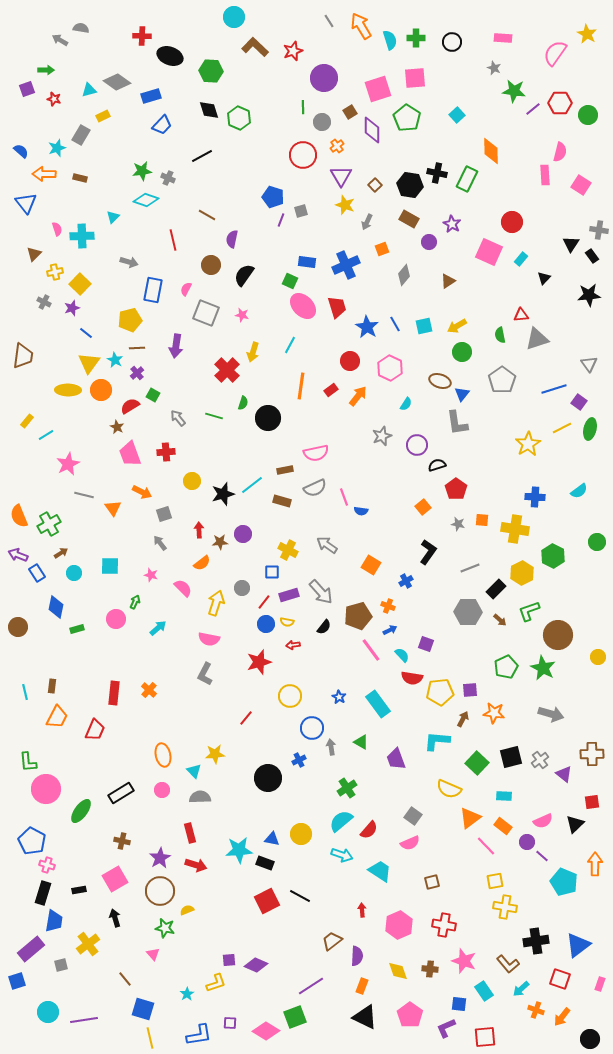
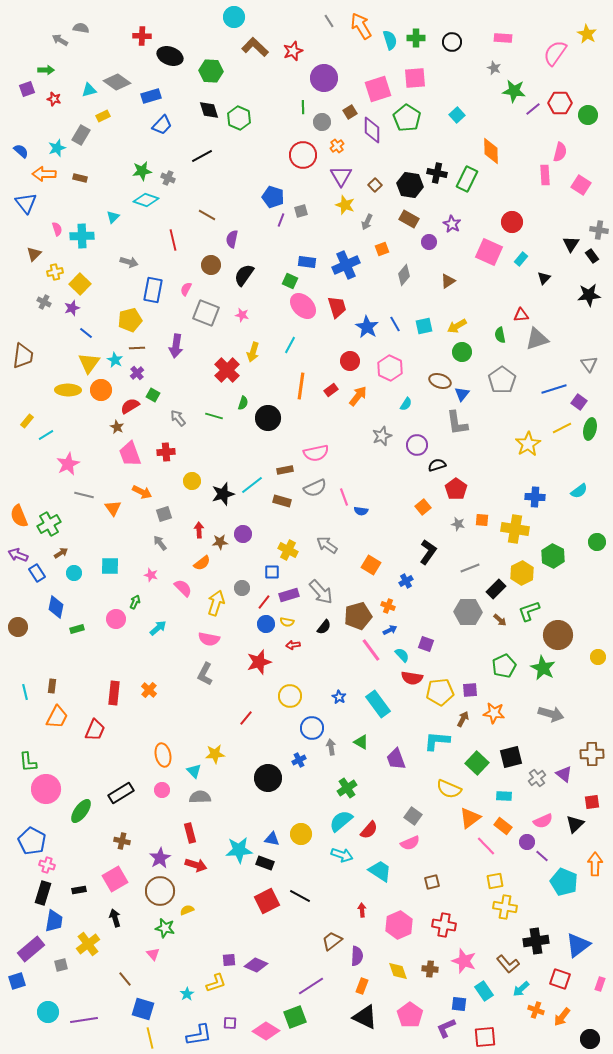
green pentagon at (506, 667): moved 2 px left, 1 px up
gray cross at (540, 760): moved 3 px left, 18 px down
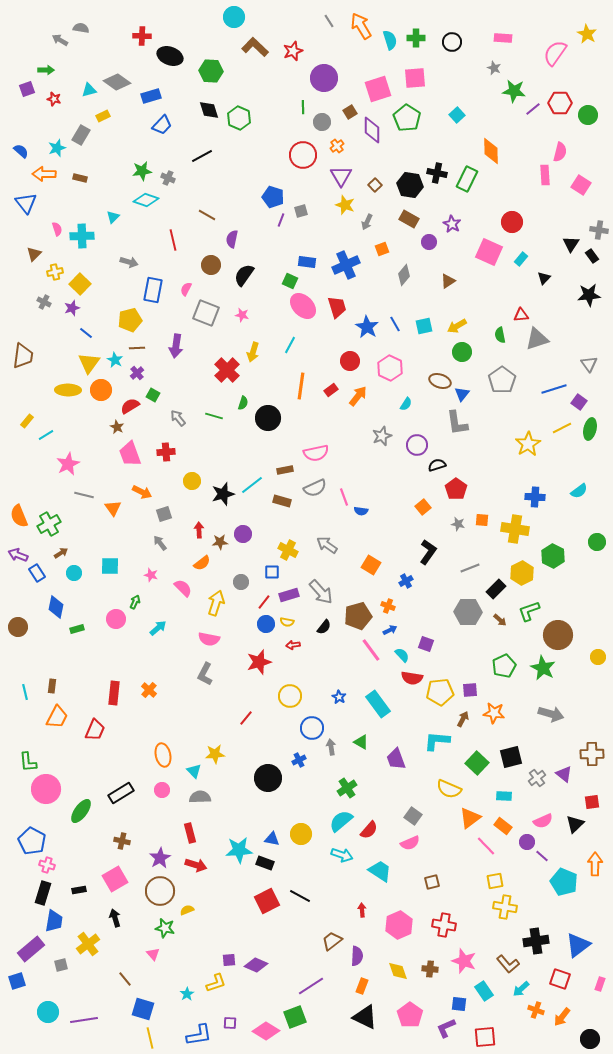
gray circle at (242, 588): moved 1 px left, 6 px up
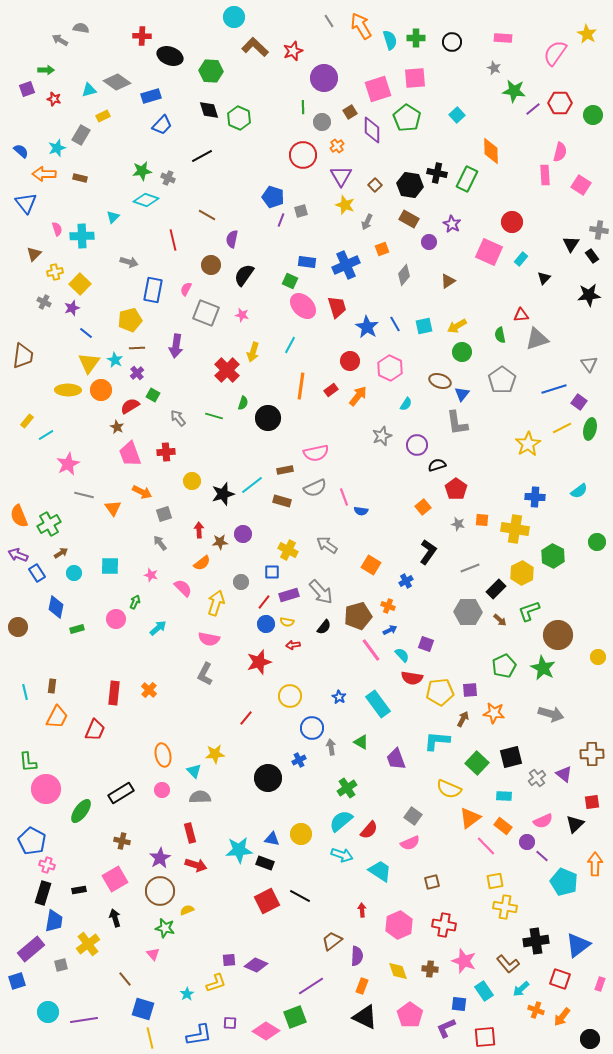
green circle at (588, 115): moved 5 px right
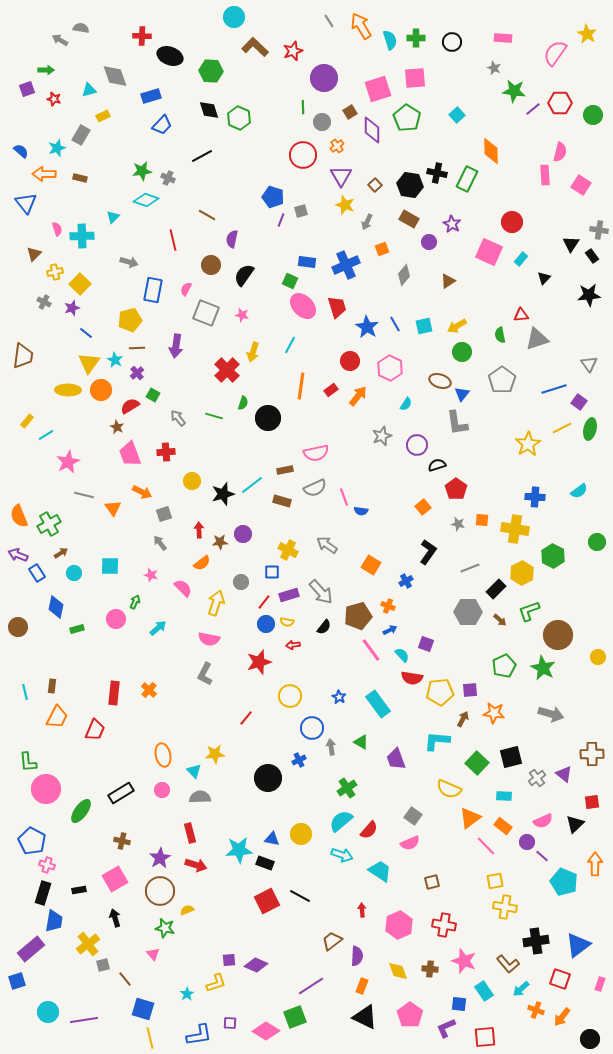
gray diamond at (117, 82): moved 2 px left, 6 px up; rotated 36 degrees clockwise
pink star at (68, 464): moved 2 px up
gray square at (61, 965): moved 42 px right
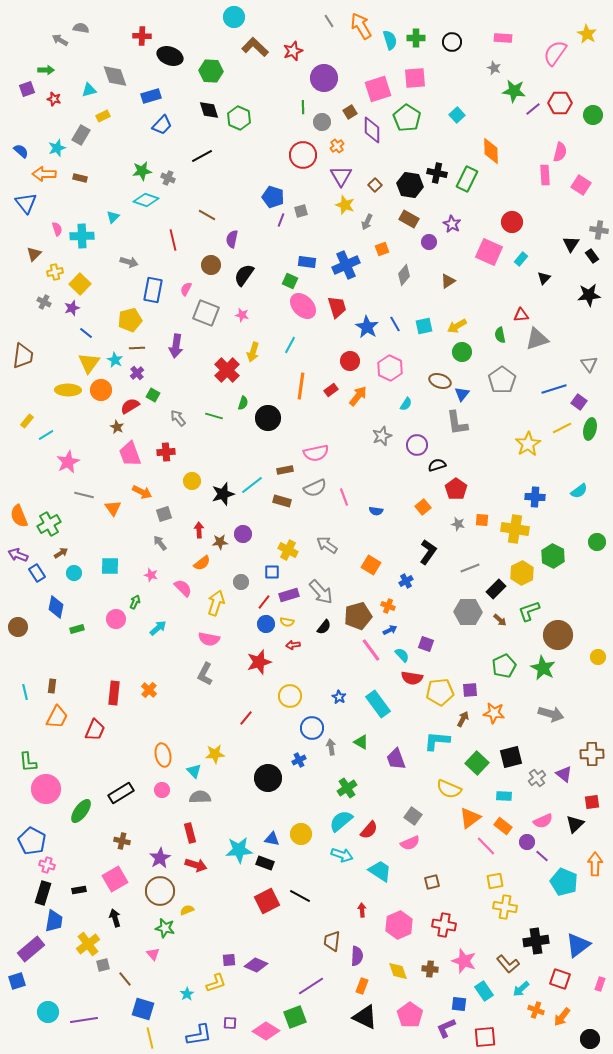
blue semicircle at (361, 511): moved 15 px right
brown trapezoid at (332, 941): rotated 45 degrees counterclockwise
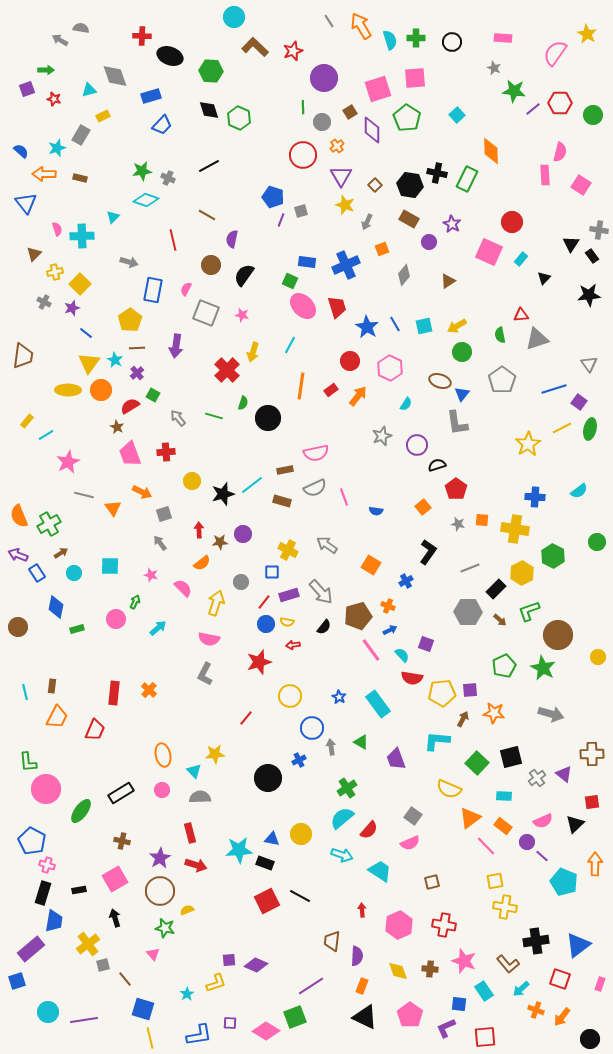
black line at (202, 156): moved 7 px right, 10 px down
yellow pentagon at (130, 320): rotated 20 degrees counterclockwise
yellow pentagon at (440, 692): moved 2 px right, 1 px down
cyan semicircle at (341, 821): moved 1 px right, 3 px up
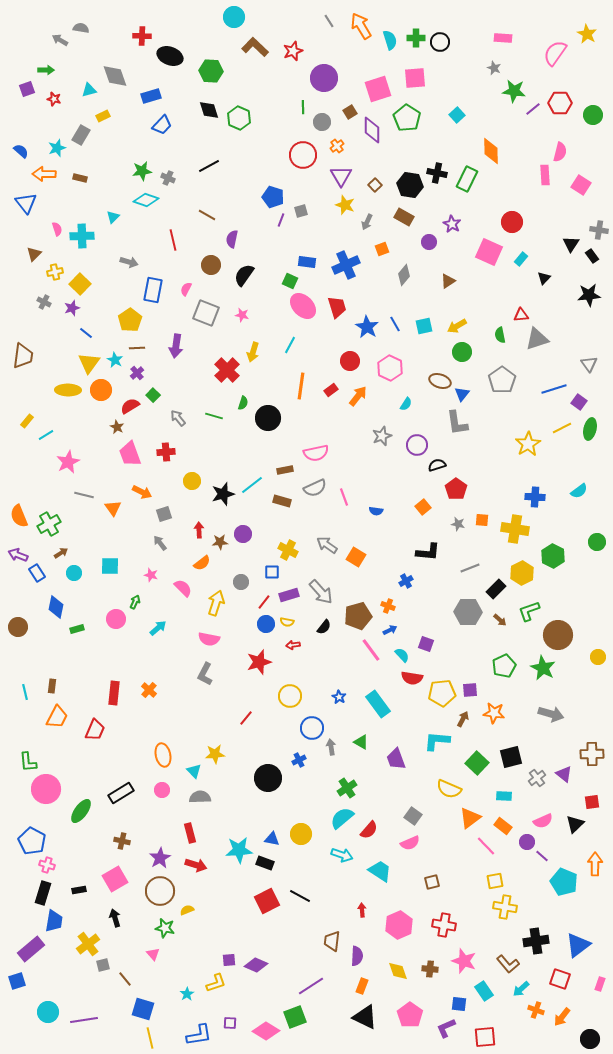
black circle at (452, 42): moved 12 px left
brown rectangle at (409, 219): moved 5 px left, 2 px up
green square at (153, 395): rotated 16 degrees clockwise
black L-shape at (428, 552): rotated 60 degrees clockwise
orange square at (371, 565): moved 15 px left, 8 px up
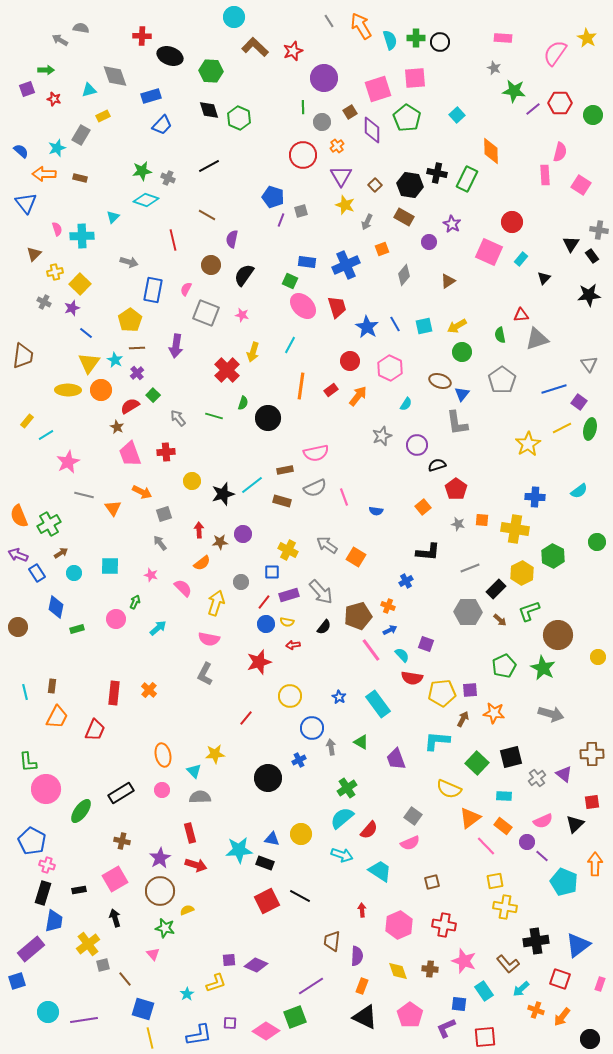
yellow star at (587, 34): moved 4 px down
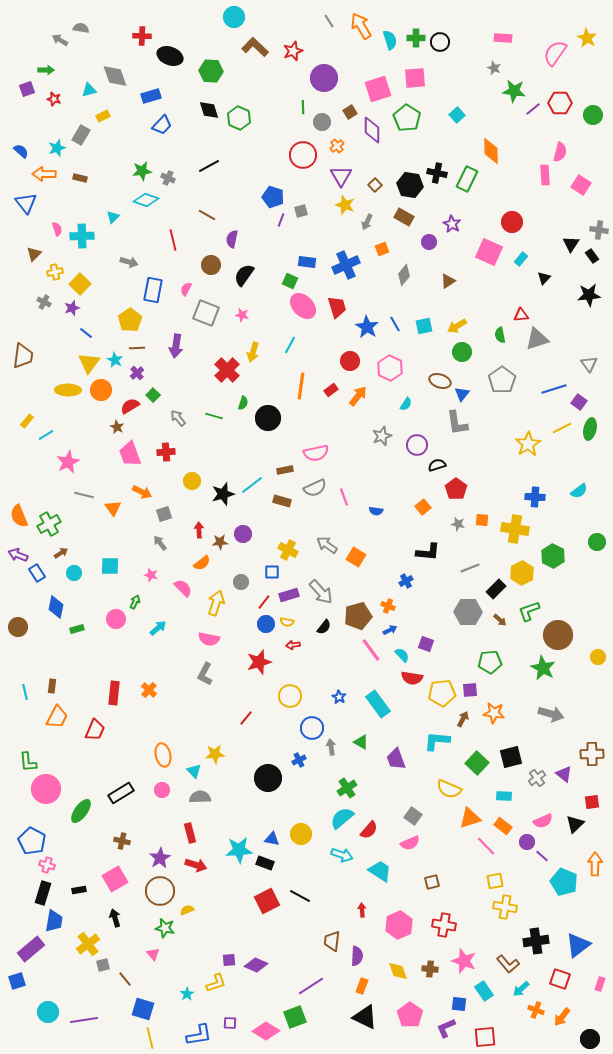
green pentagon at (504, 666): moved 14 px left, 4 px up; rotated 20 degrees clockwise
orange triangle at (470, 818): rotated 20 degrees clockwise
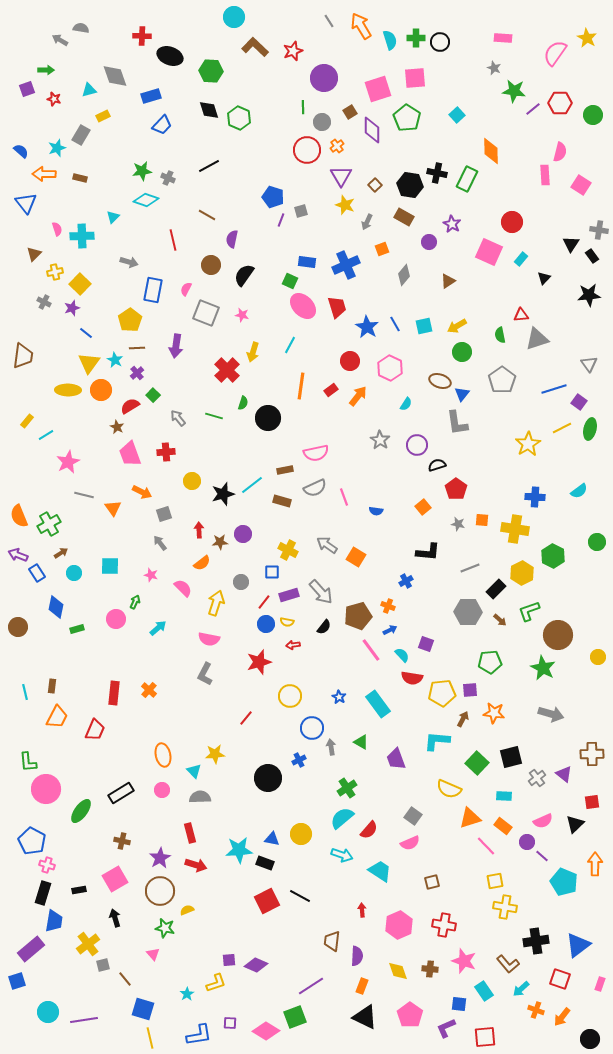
red circle at (303, 155): moved 4 px right, 5 px up
gray star at (382, 436): moved 2 px left, 4 px down; rotated 18 degrees counterclockwise
